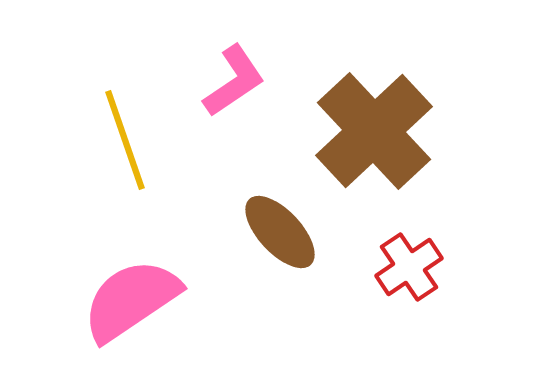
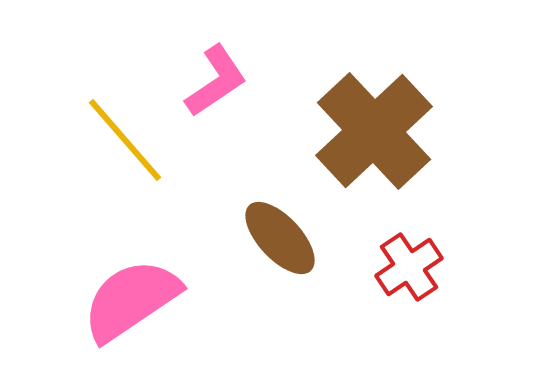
pink L-shape: moved 18 px left
yellow line: rotated 22 degrees counterclockwise
brown ellipse: moved 6 px down
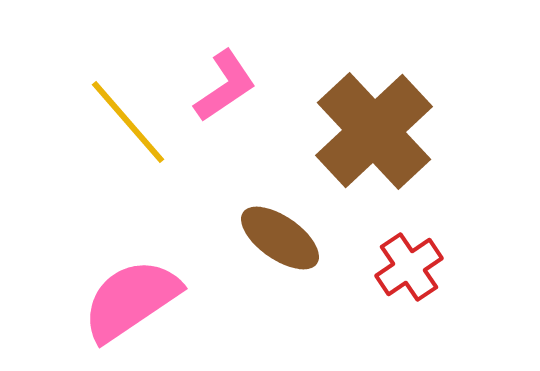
pink L-shape: moved 9 px right, 5 px down
yellow line: moved 3 px right, 18 px up
brown ellipse: rotated 12 degrees counterclockwise
